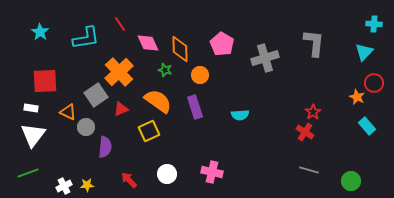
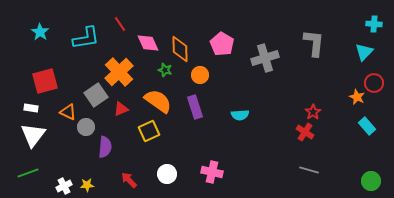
red square: rotated 12 degrees counterclockwise
green circle: moved 20 px right
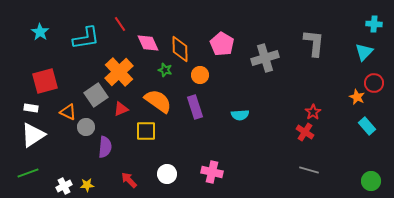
yellow square: moved 3 px left; rotated 25 degrees clockwise
white triangle: rotated 20 degrees clockwise
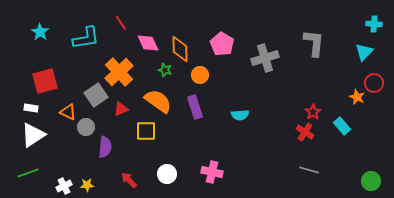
red line: moved 1 px right, 1 px up
cyan rectangle: moved 25 px left
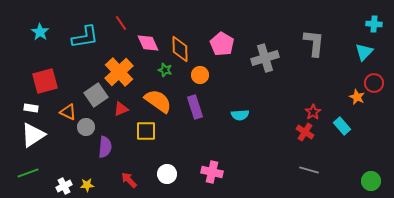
cyan L-shape: moved 1 px left, 1 px up
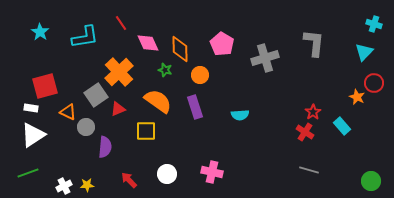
cyan cross: rotated 14 degrees clockwise
red square: moved 5 px down
red triangle: moved 3 px left
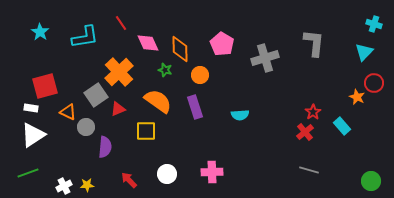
red cross: rotated 18 degrees clockwise
pink cross: rotated 15 degrees counterclockwise
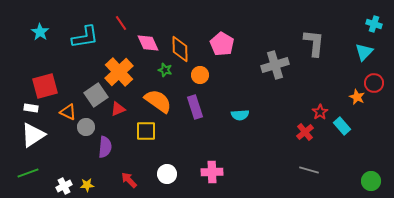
gray cross: moved 10 px right, 7 px down
red star: moved 7 px right
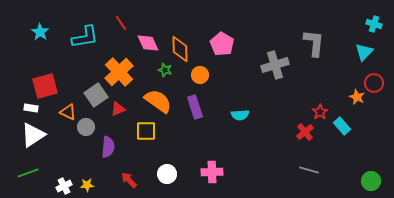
purple semicircle: moved 3 px right
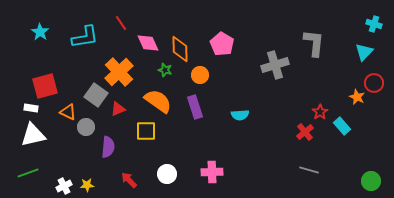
gray square: rotated 20 degrees counterclockwise
white triangle: rotated 20 degrees clockwise
